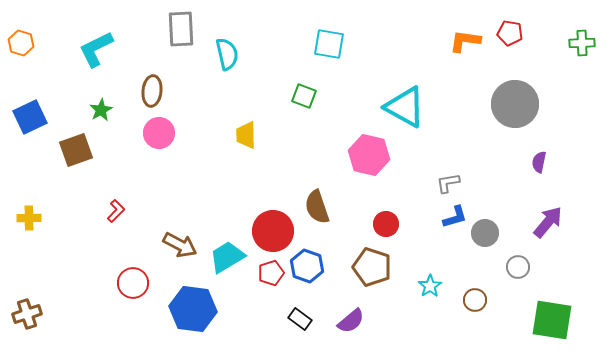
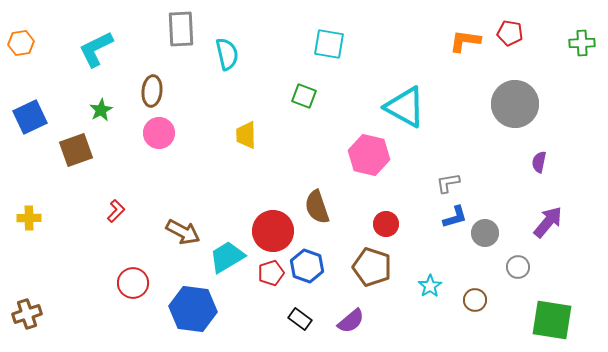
orange hexagon at (21, 43): rotated 25 degrees counterclockwise
brown arrow at (180, 245): moved 3 px right, 13 px up
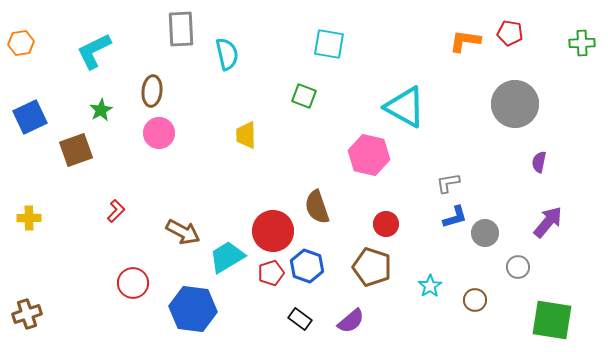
cyan L-shape at (96, 49): moved 2 px left, 2 px down
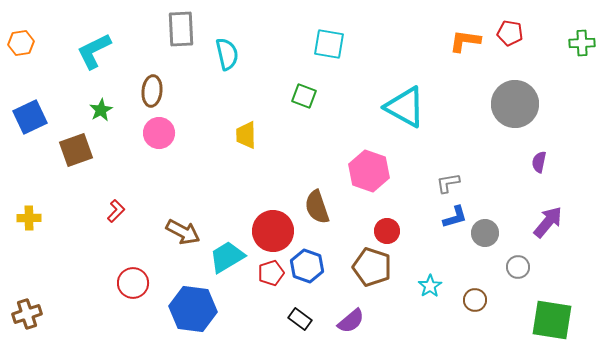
pink hexagon at (369, 155): moved 16 px down; rotated 6 degrees clockwise
red circle at (386, 224): moved 1 px right, 7 px down
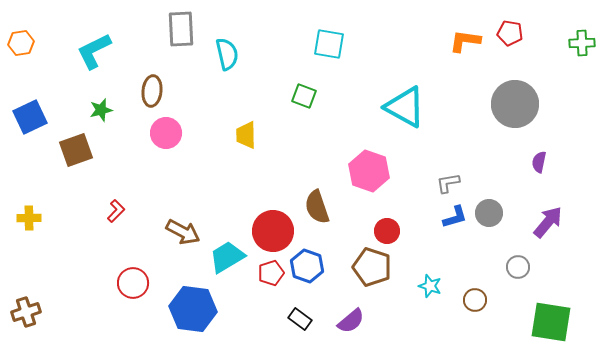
green star at (101, 110): rotated 15 degrees clockwise
pink circle at (159, 133): moved 7 px right
gray circle at (485, 233): moved 4 px right, 20 px up
cyan star at (430, 286): rotated 20 degrees counterclockwise
brown cross at (27, 314): moved 1 px left, 2 px up
green square at (552, 320): moved 1 px left, 2 px down
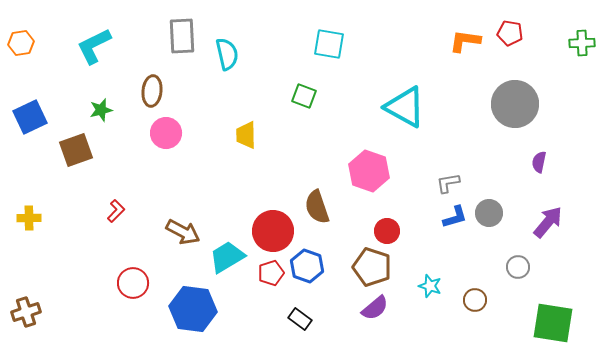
gray rectangle at (181, 29): moved 1 px right, 7 px down
cyan L-shape at (94, 51): moved 5 px up
purple semicircle at (351, 321): moved 24 px right, 13 px up
green square at (551, 322): moved 2 px right, 1 px down
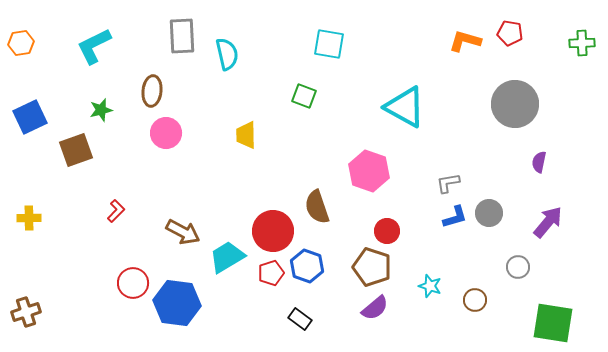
orange L-shape at (465, 41): rotated 8 degrees clockwise
blue hexagon at (193, 309): moved 16 px left, 6 px up
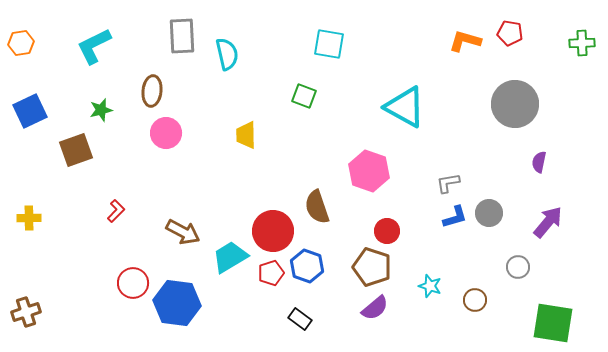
blue square at (30, 117): moved 6 px up
cyan trapezoid at (227, 257): moved 3 px right
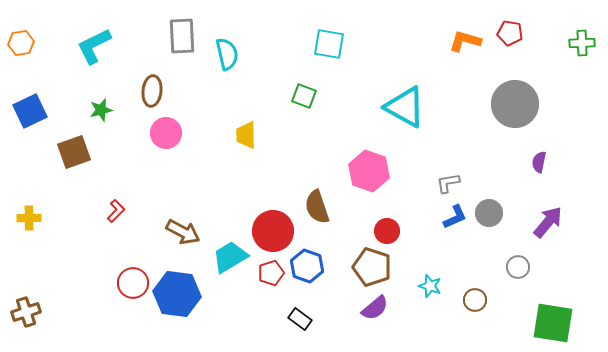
brown square at (76, 150): moved 2 px left, 2 px down
blue L-shape at (455, 217): rotated 8 degrees counterclockwise
blue hexagon at (177, 303): moved 9 px up
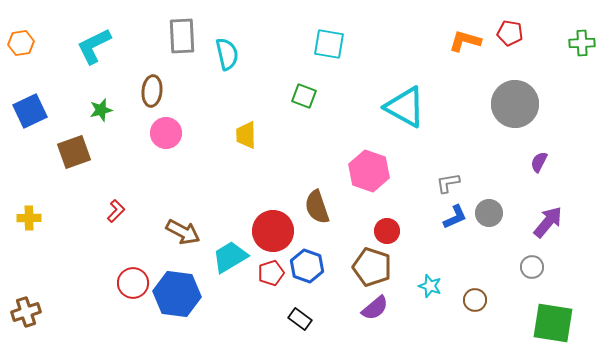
purple semicircle at (539, 162): rotated 15 degrees clockwise
gray circle at (518, 267): moved 14 px right
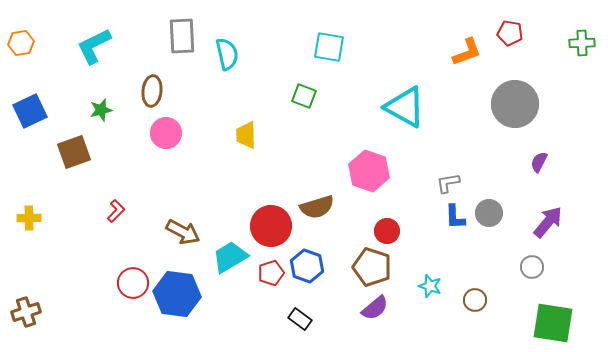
orange L-shape at (465, 41): moved 2 px right, 11 px down; rotated 144 degrees clockwise
cyan square at (329, 44): moved 3 px down
brown semicircle at (317, 207): rotated 88 degrees counterclockwise
blue L-shape at (455, 217): rotated 112 degrees clockwise
red circle at (273, 231): moved 2 px left, 5 px up
